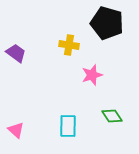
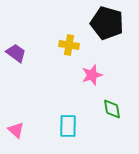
green diamond: moved 7 px up; rotated 25 degrees clockwise
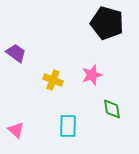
yellow cross: moved 16 px left, 35 px down; rotated 12 degrees clockwise
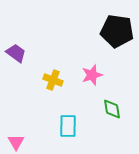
black pentagon: moved 10 px right, 8 px down; rotated 8 degrees counterclockwise
pink triangle: moved 12 px down; rotated 18 degrees clockwise
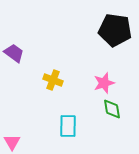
black pentagon: moved 2 px left, 1 px up
purple trapezoid: moved 2 px left
pink star: moved 12 px right, 8 px down
pink triangle: moved 4 px left
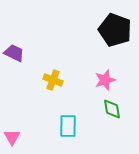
black pentagon: rotated 12 degrees clockwise
purple trapezoid: rotated 10 degrees counterclockwise
pink star: moved 1 px right, 3 px up
pink triangle: moved 5 px up
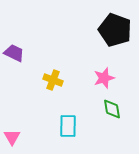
pink star: moved 1 px left, 2 px up
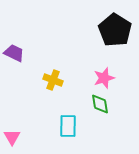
black pentagon: rotated 12 degrees clockwise
green diamond: moved 12 px left, 5 px up
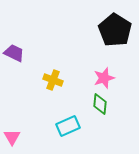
green diamond: rotated 15 degrees clockwise
cyan rectangle: rotated 65 degrees clockwise
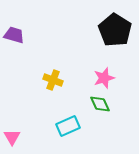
purple trapezoid: moved 18 px up; rotated 10 degrees counterclockwise
green diamond: rotated 30 degrees counterclockwise
